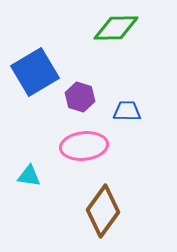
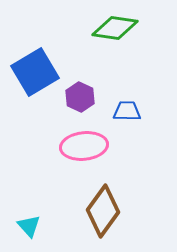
green diamond: moved 1 px left; rotated 9 degrees clockwise
purple hexagon: rotated 8 degrees clockwise
cyan triangle: moved 50 px down; rotated 40 degrees clockwise
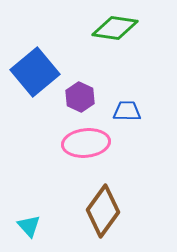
blue square: rotated 9 degrees counterclockwise
pink ellipse: moved 2 px right, 3 px up
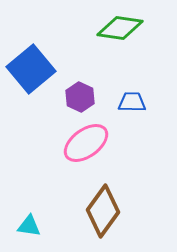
green diamond: moved 5 px right
blue square: moved 4 px left, 3 px up
blue trapezoid: moved 5 px right, 9 px up
pink ellipse: rotated 30 degrees counterclockwise
cyan triangle: rotated 40 degrees counterclockwise
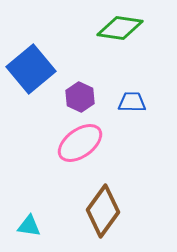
pink ellipse: moved 6 px left
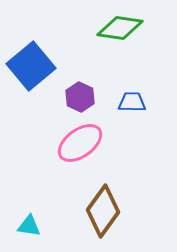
blue square: moved 3 px up
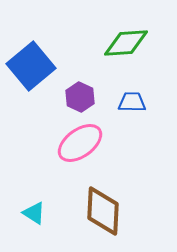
green diamond: moved 6 px right, 15 px down; rotated 12 degrees counterclockwise
brown diamond: rotated 33 degrees counterclockwise
cyan triangle: moved 5 px right, 13 px up; rotated 25 degrees clockwise
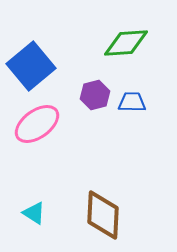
purple hexagon: moved 15 px right, 2 px up; rotated 20 degrees clockwise
pink ellipse: moved 43 px left, 19 px up
brown diamond: moved 4 px down
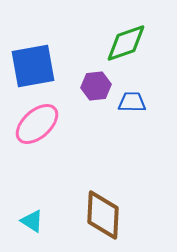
green diamond: rotated 15 degrees counterclockwise
blue square: moved 2 px right; rotated 30 degrees clockwise
purple hexagon: moved 1 px right, 9 px up; rotated 8 degrees clockwise
pink ellipse: rotated 6 degrees counterclockwise
cyan triangle: moved 2 px left, 8 px down
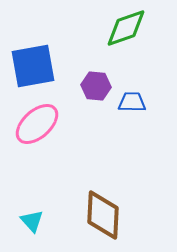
green diamond: moved 15 px up
purple hexagon: rotated 12 degrees clockwise
cyan triangle: rotated 15 degrees clockwise
